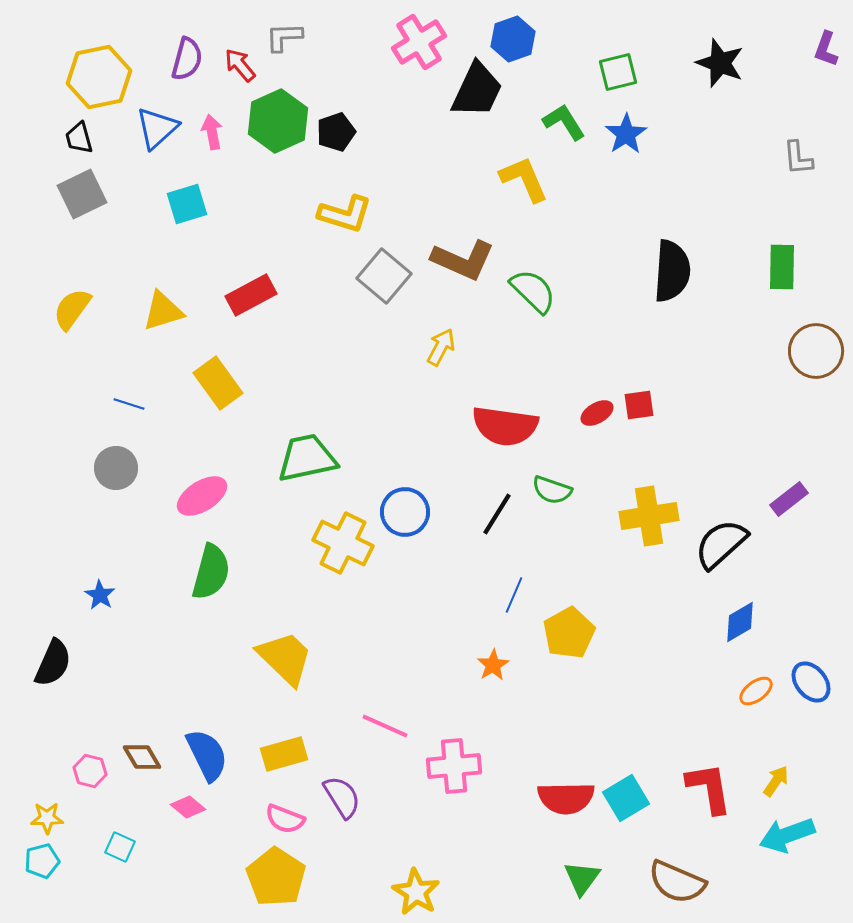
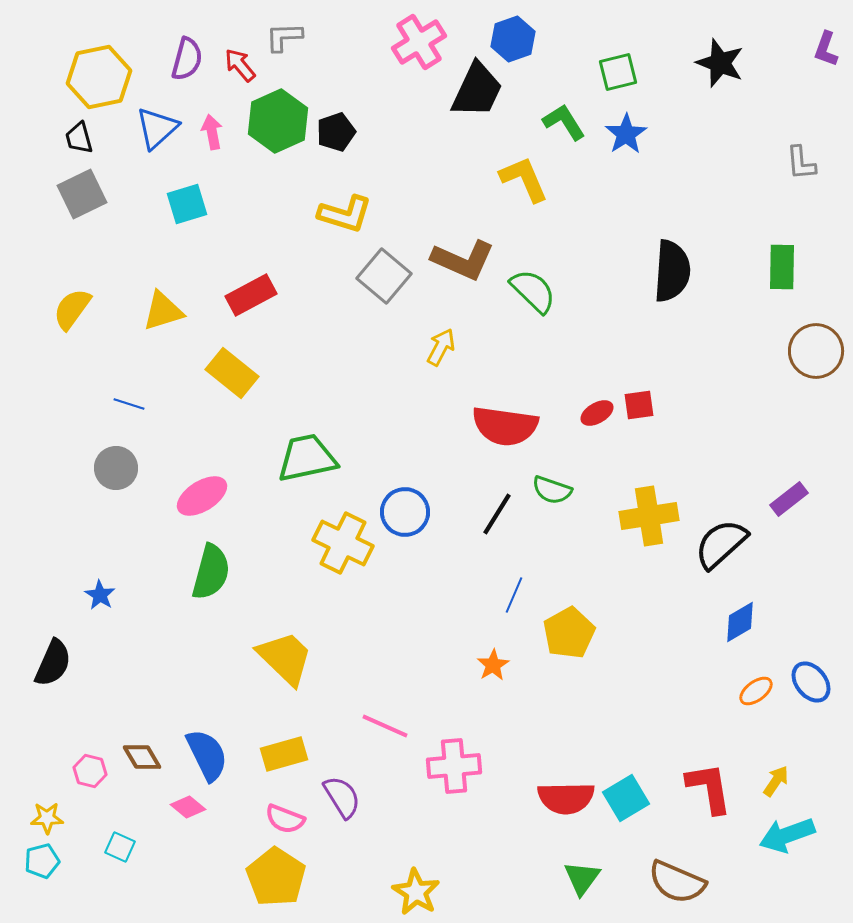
gray L-shape at (798, 158): moved 3 px right, 5 px down
yellow rectangle at (218, 383): moved 14 px right, 10 px up; rotated 15 degrees counterclockwise
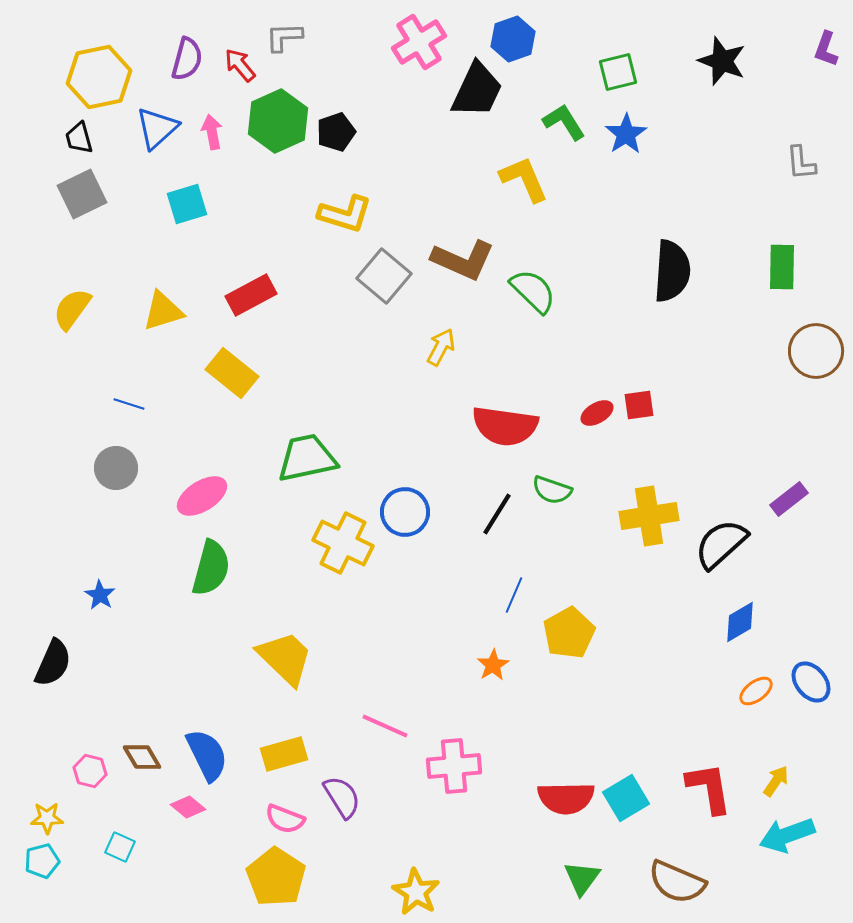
black star at (720, 63): moved 2 px right, 2 px up
green semicircle at (211, 572): moved 4 px up
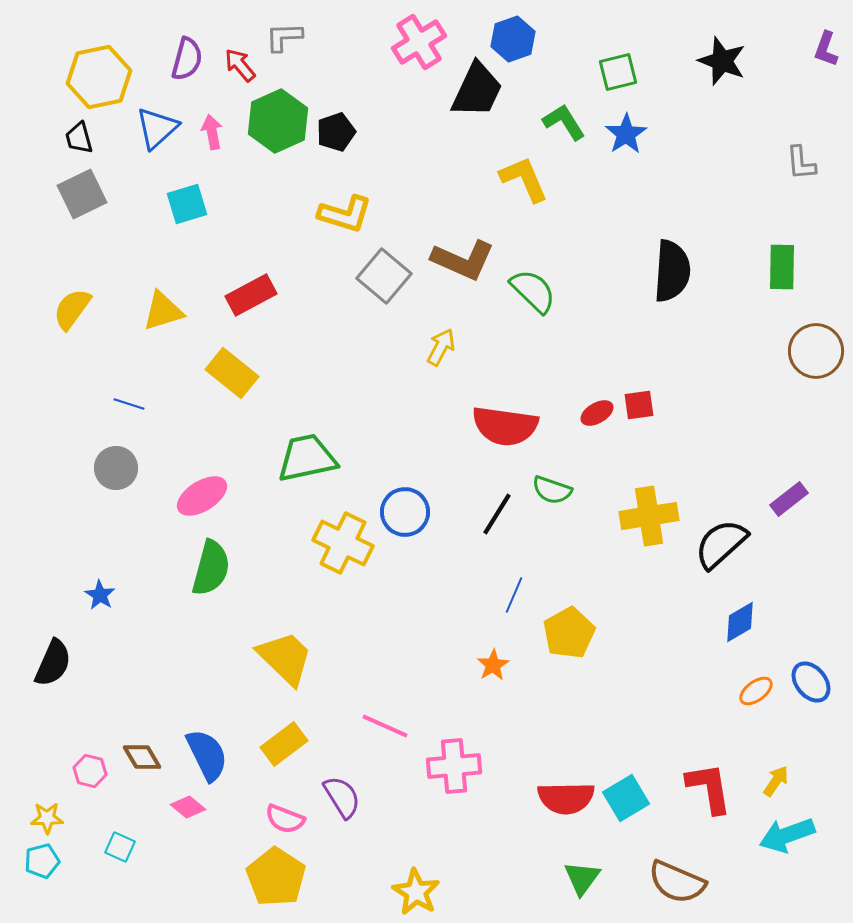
yellow rectangle at (284, 754): moved 10 px up; rotated 21 degrees counterclockwise
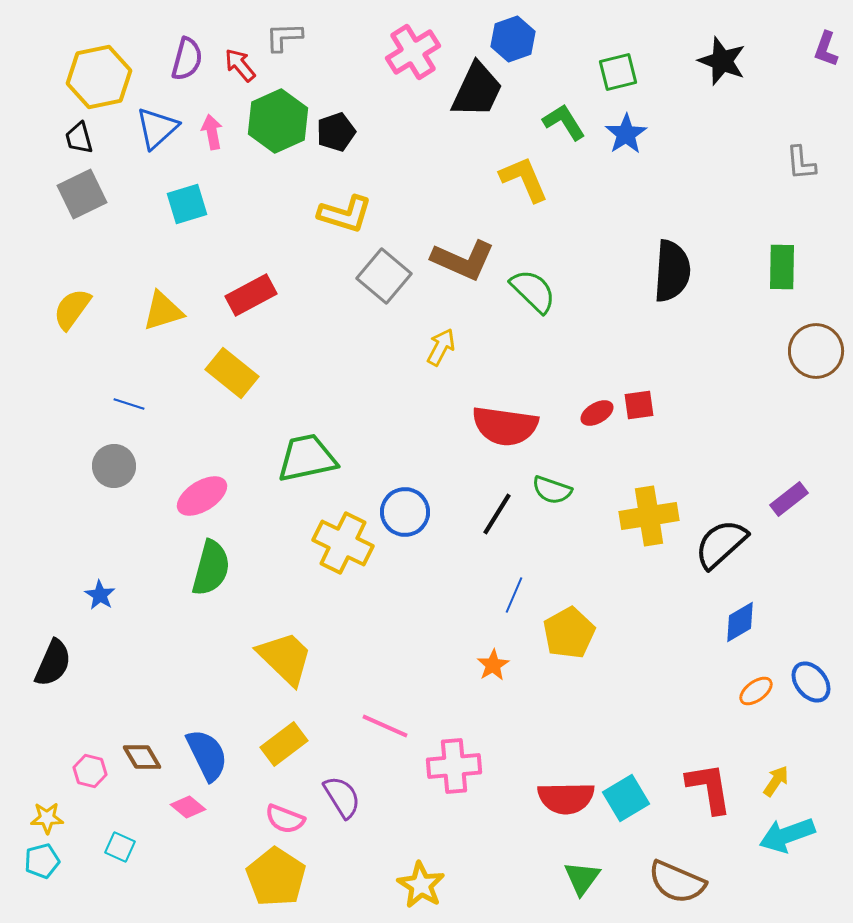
pink cross at (419, 42): moved 6 px left, 10 px down
gray circle at (116, 468): moved 2 px left, 2 px up
yellow star at (416, 892): moved 5 px right, 7 px up
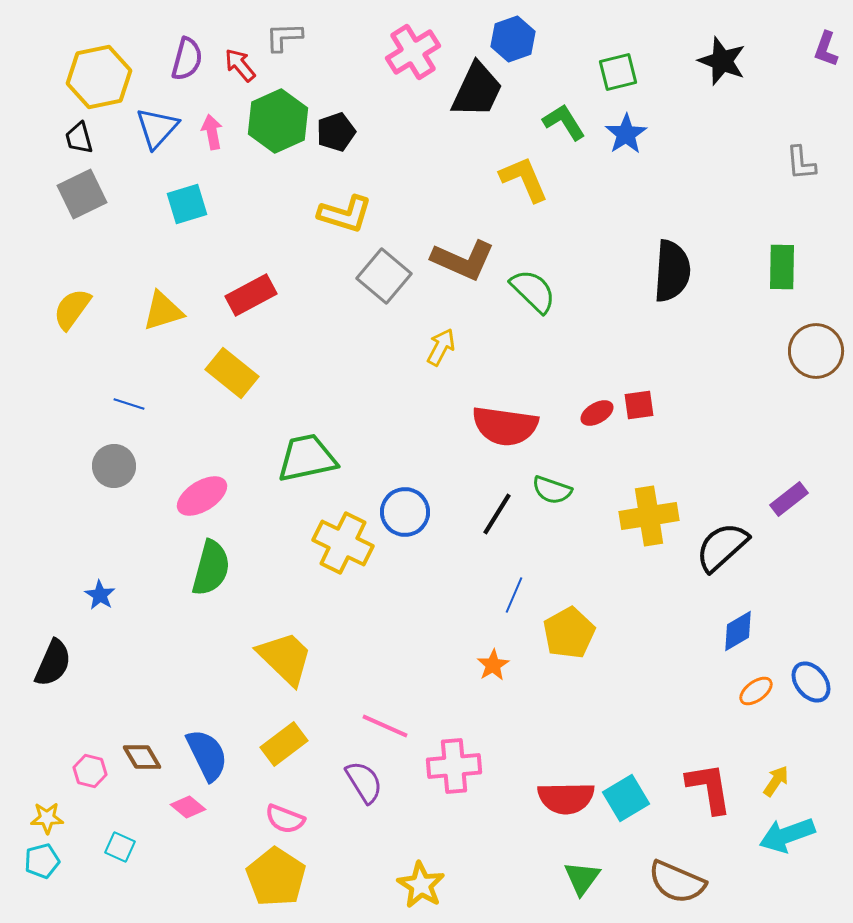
blue triangle at (157, 128): rotated 6 degrees counterclockwise
black semicircle at (721, 544): moved 1 px right, 3 px down
blue diamond at (740, 622): moved 2 px left, 9 px down
purple semicircle at (342, 797): moved 22 px right, 15 px up
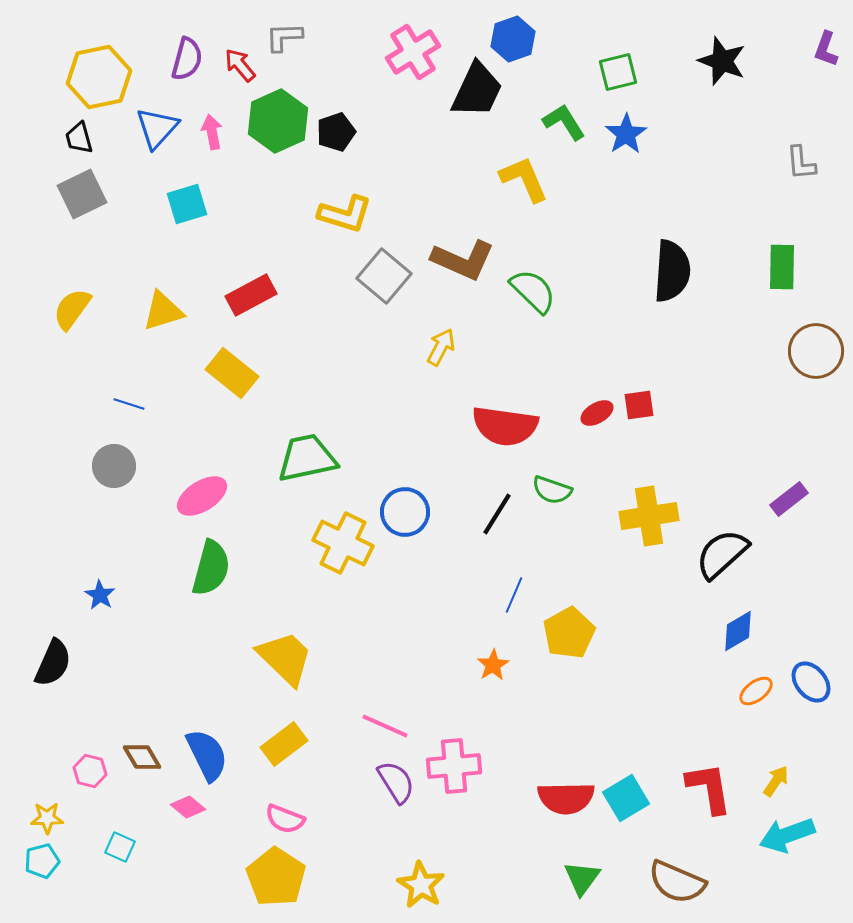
black semicircle at (722, 547): moved 7 px down
purple semicircle at (364, 782): moved 32 px right
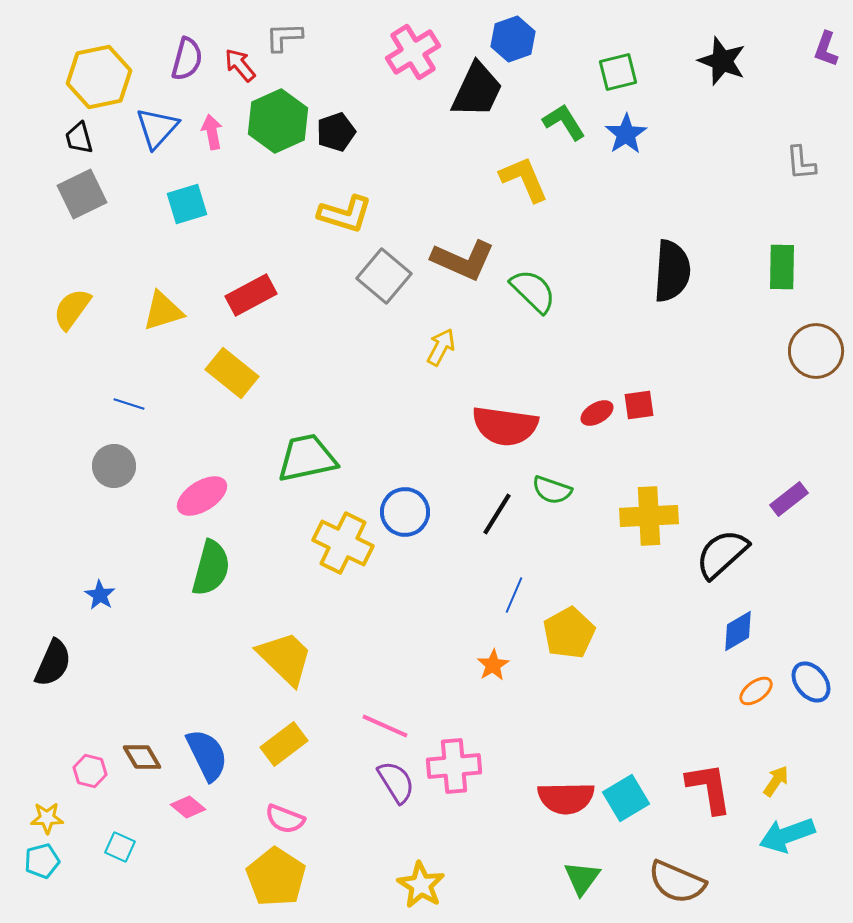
yellow cross at (649, 516): rotated 6 degrees clockwise
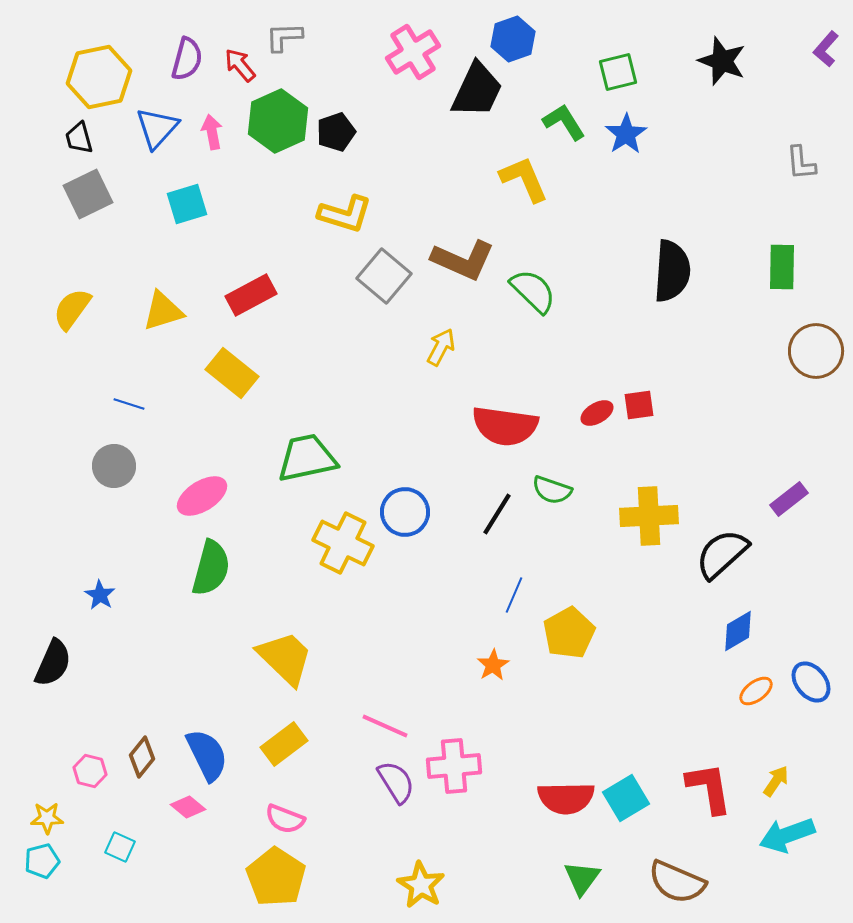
purple L-shape at (826, 49): rotated 21 degrees clockwise
gray square at (82, 194): moved 6 px right
brown diamond at (142, 757): rotated 69 degrees clockwise
